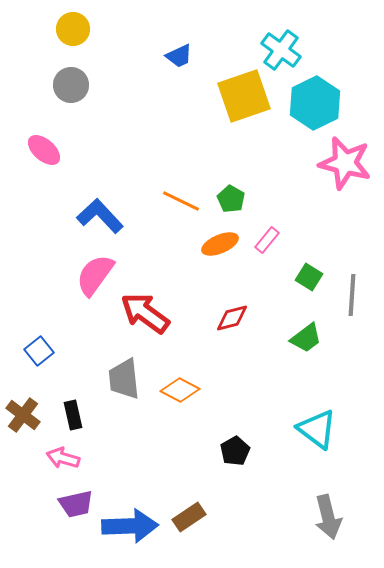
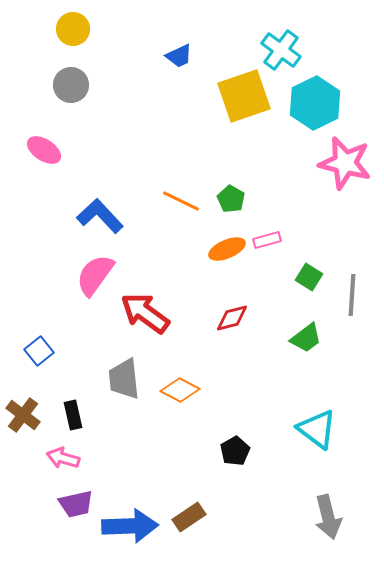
pink ellipse: rotated 8 degrees counterclockwise
pink rectangle: rotated 36 degrees clockwise
orange ellipse: moved 7 px right, 5 px down
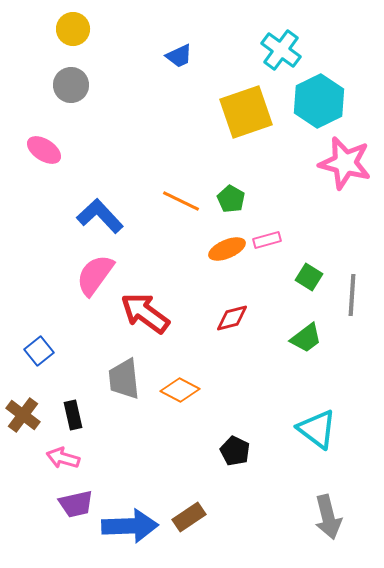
yellow square: moved 2 px right, 16 px down
cyan hexagon: moved 4 px right, 2 px up
black pentagon: rotated 16 degrees counterclockwise
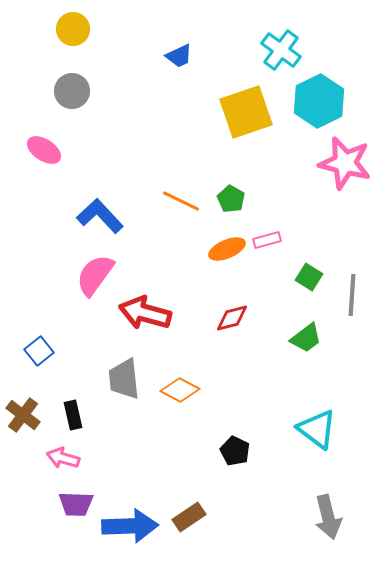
gray circle: moved 1 px right, 6 px down
red arrow: rotated 21 degrees counterclockwise
purple trapezoid: rotated 15 degrees clockwise
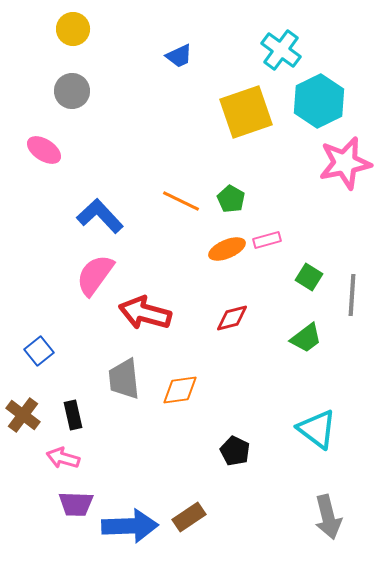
pink star: rotated 26 degrees counterclockwise
orange diamond: rotated 36 degrees counterclockwise
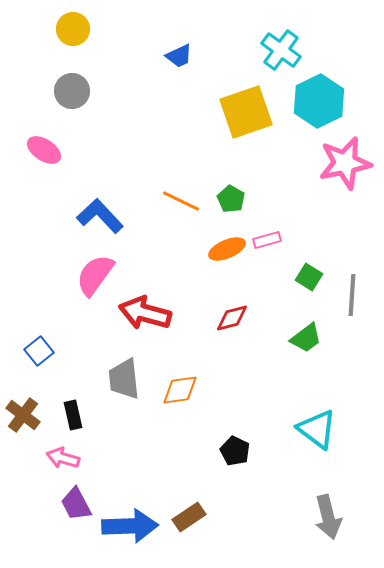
purple trapezoid: rotated 60 degrees clockwise
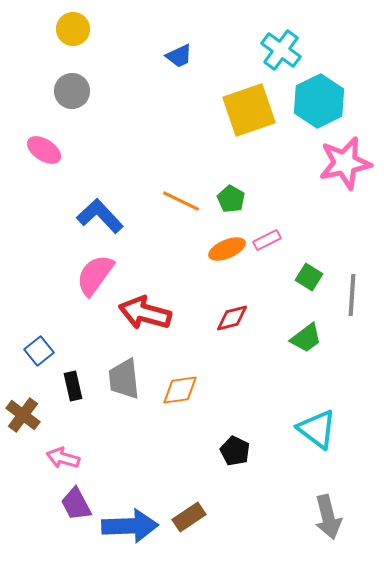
yellow square: moved 3 px right, 2 px up
pink rectangle: rotated 12 degrees counterclockwise
black rectangle: moved 29 px up
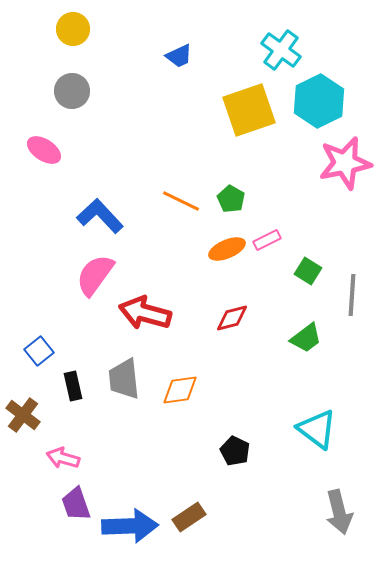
green square: moved 1 px left, 6 px up
purple trapezoid: rotated 9 degrees clockwise
gray arrow: moved 11 px right, 5 px up
